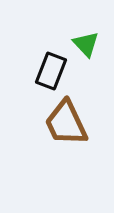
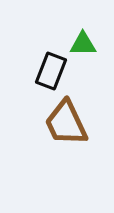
green triangle: moved 3 px left; rotated 48 degrees counterclockwise
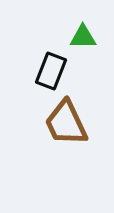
green triangle: moved 7 px up
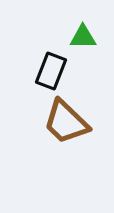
brown trapezoid: moved 1 px up; rotated 21 degrees counterclockwise
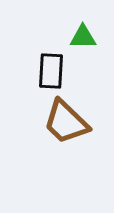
black rectangle: rotated 18 degrees counterclockwise
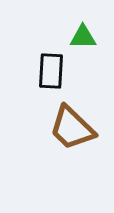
brown trapezoid: moved 6 px right, 6 px down
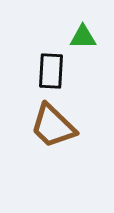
brown trapezoid: moved 19 px left, 2 px up
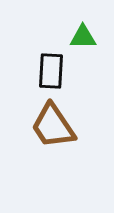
brown trapezoid: rotated 12 degrees clockwise
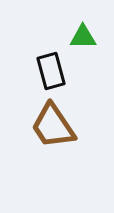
black rectangle: rotated 18 degrees counterclockwise
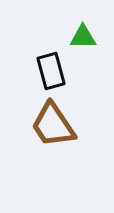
brown trapezoid: moved 1 px up
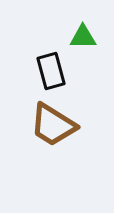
brown trapezoid: rotated 24 degrees counterclockwise
